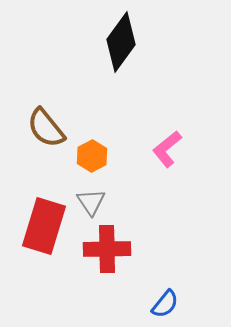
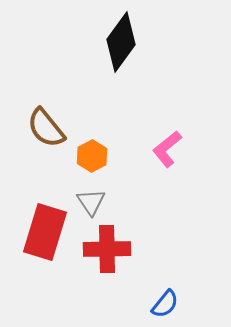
red rectangle: moved 1 px right, 6 px down
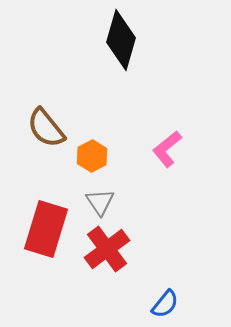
black diamond: moved 2 px up; rotated 20 degrees counterclockwise
gray triangle: moved 9 px right
red rectangle: moved 1 px right, 3 px up
red cross: rotated 36 degrees counterclockwise
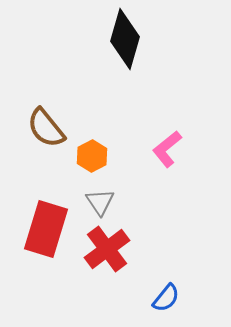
black diamond: moved 4 px right, 1 px up
blue semicircle: moved 1 px right, 6 px up
